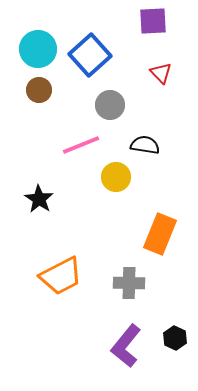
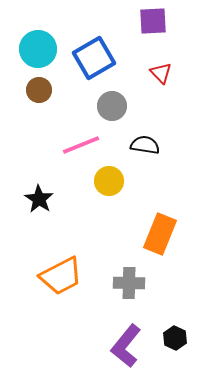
blue square: moved 4 px right, 3 px down; rotated 12 degrees clockwise
gray circle: moved 2 px right, 1 px down
yellow circle: moved 7 px left, 4 px down
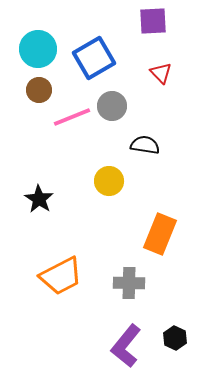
pink line: moved 9 px left, 28 px up
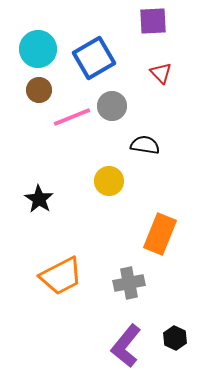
gray cross: rotated 12 degrees counterclockwise
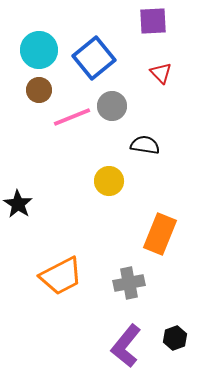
cyan circle: moved 1 px right, 1 px down
blue square: rotated 9 degrees counterclockwise
black star: moved 21 px left, 5 px down
black hexagon: rotated 15 degrees clockwise
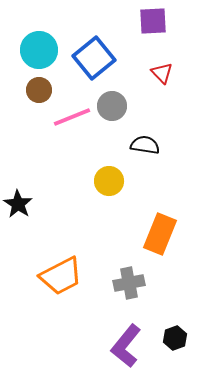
red triangle: moved 1 px right
